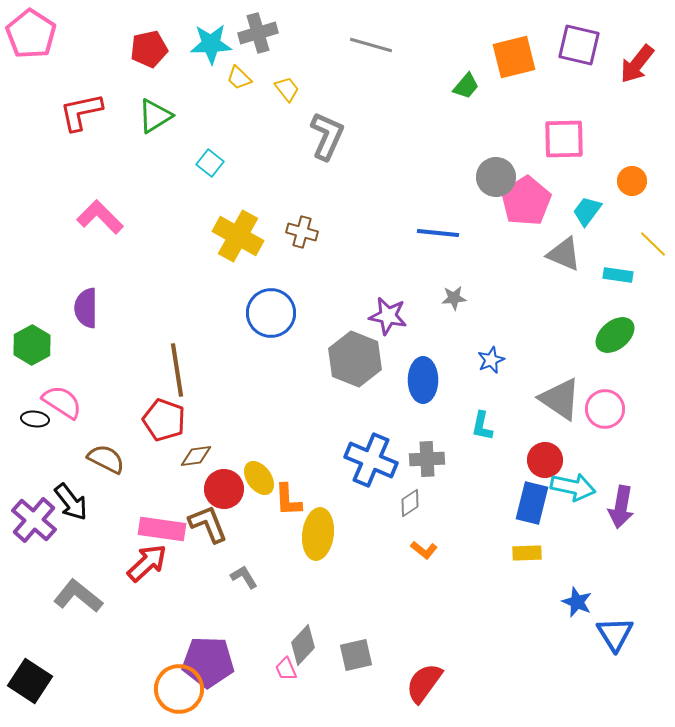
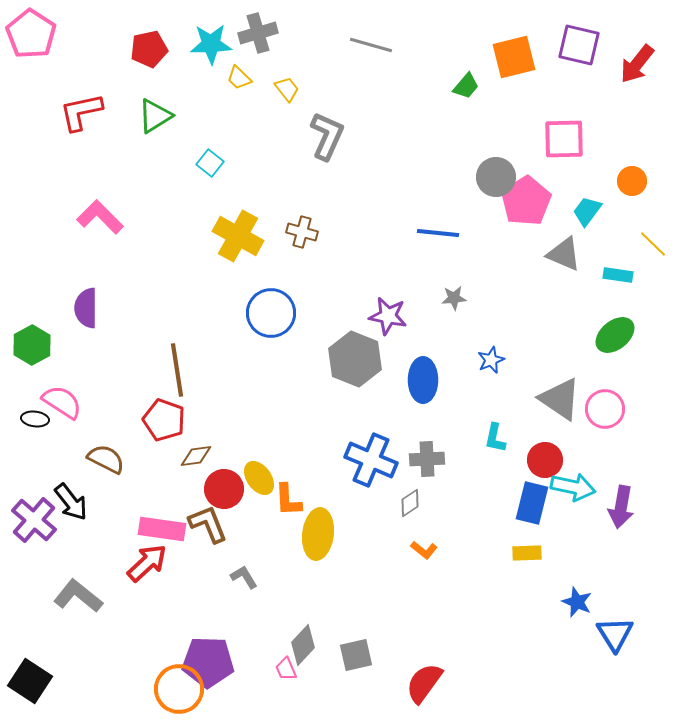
cyan L-shape at (482, 426): moved 13 px right, 12 px down
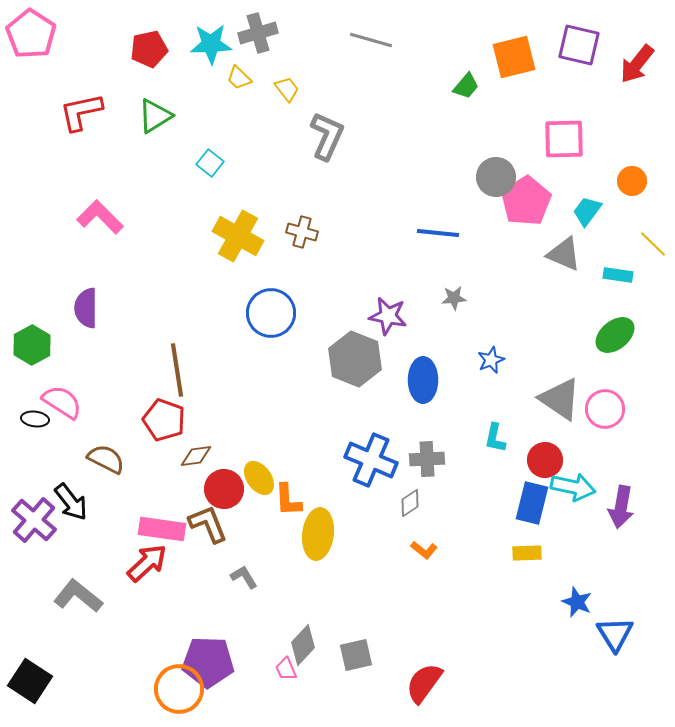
gray line at (371, 45): moved 5 px up
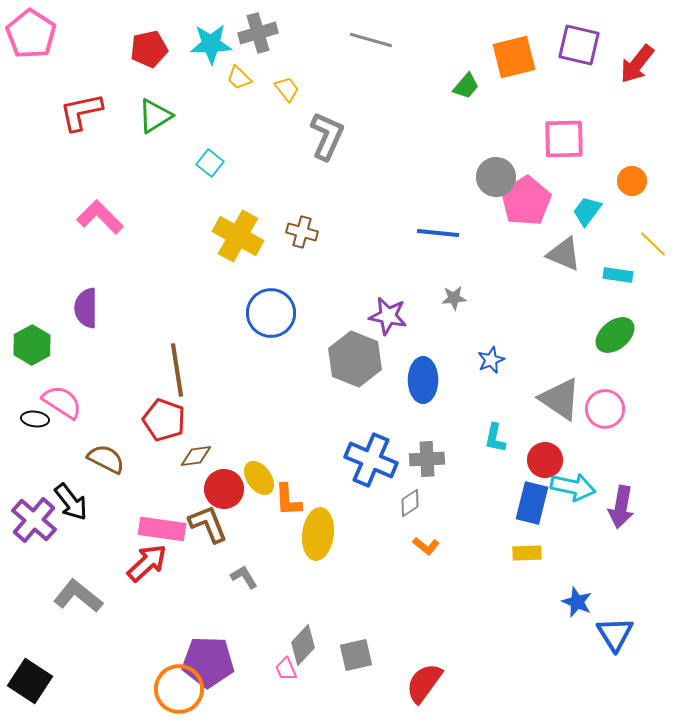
orange L-shape at (424, 550): moved 2 px right, 4 px up
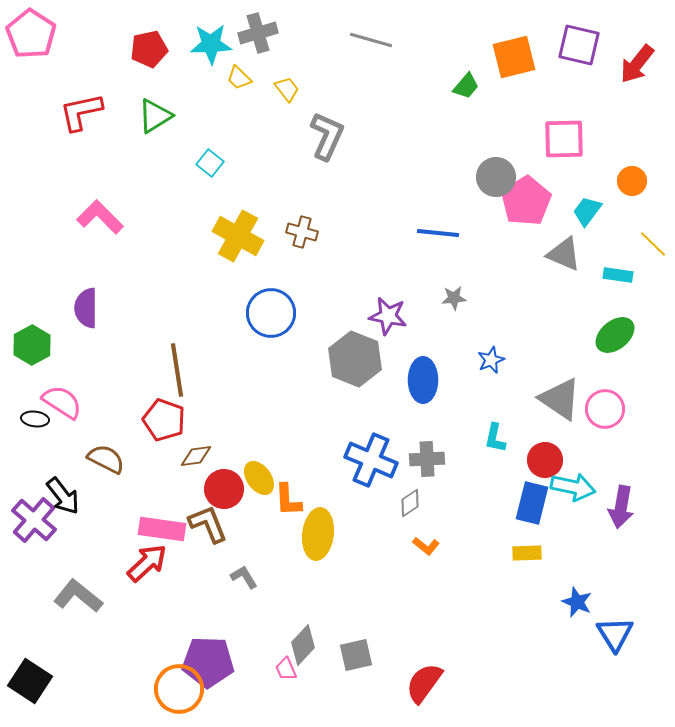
black arrow at (71, 502): moved 8 px left, 6 px up
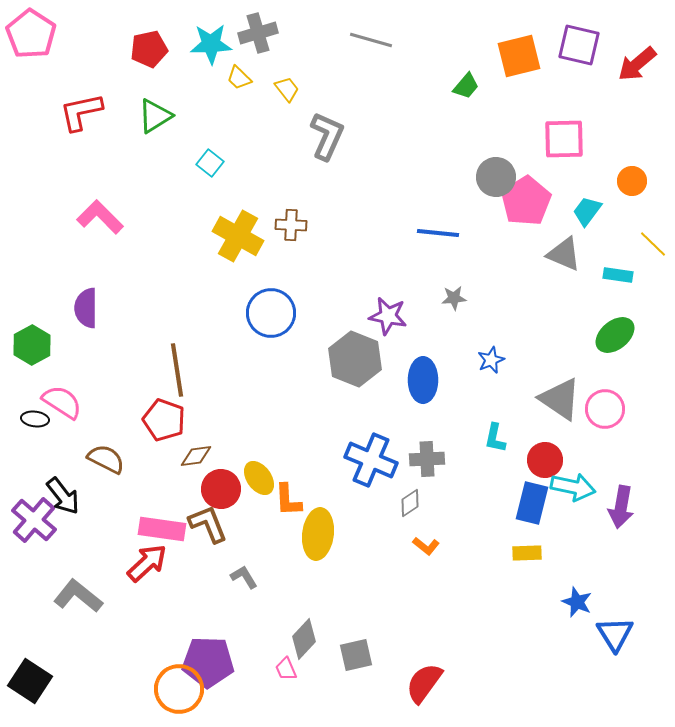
orange square at (514, 57): moved 5 px right, 1 px up
red arrow at (637, 64): rotated 12 degrees clockwise
brown cross at (302, 232): moved 11 px left, 7 px up; rotated 12 degrees counterclockwise
red circle at (224, 489): moved 3 px left
gray diamond at (303, 645): moved 1 px right, 6 px up
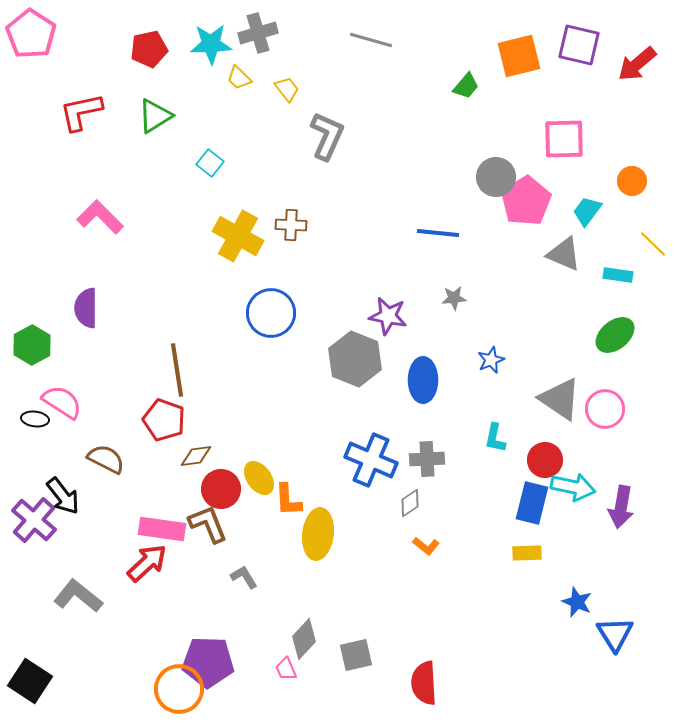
red semicircle at (424, 683): rotated 39 degrees counterclockwise
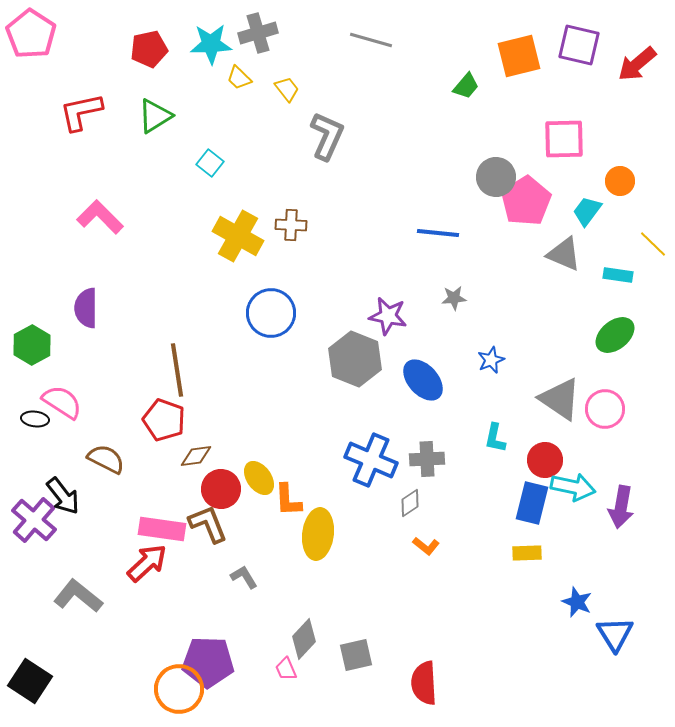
orange circle at (632, 181): moved 12 px left
blue ellipse at (423, 380): rotated 42 degrees counterclockwise
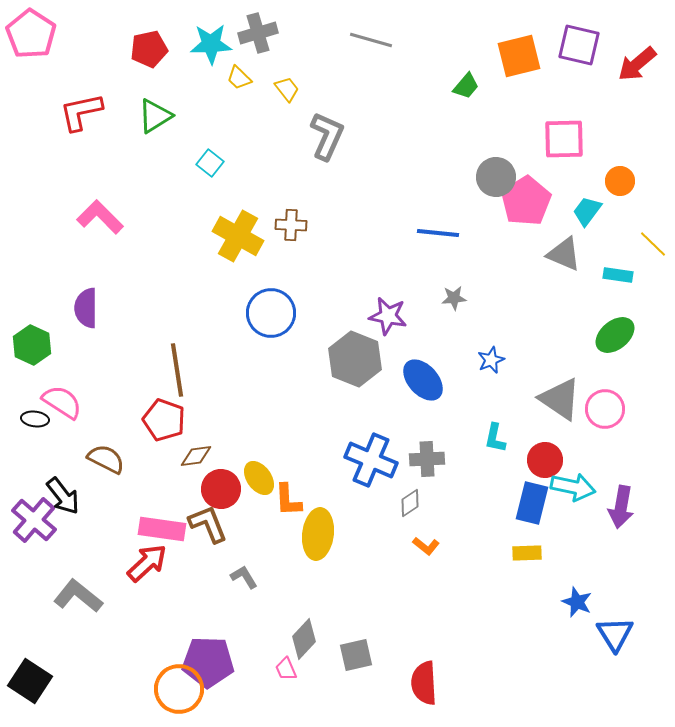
green hexagon at (32, 345): rotated 6 degrees counterclockwise
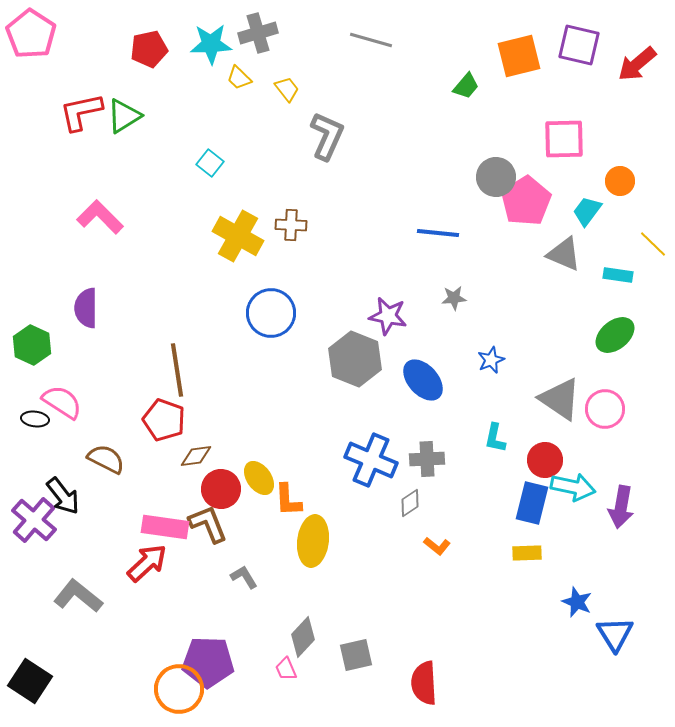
green triangle at (155, 116): moved 31 px left
pink rectangle at (162, 529): moved 3 px right, 2 px up
yellow ellipse at (318, 534): moved 5 px left, 7 px down
orange L-shape at (426, 546): moved 11 px right
gray diamond at (304, 639): moved 1 px left, 2 px up
